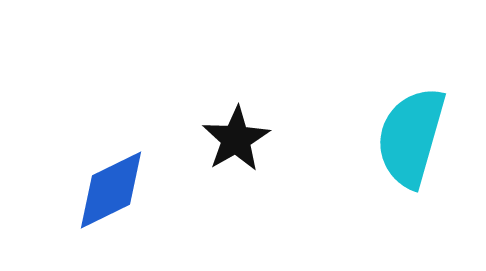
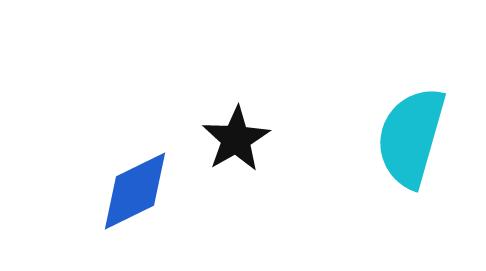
blue diamond: moved 24 px right, 1 px down
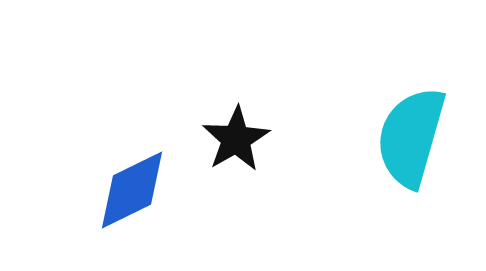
blue diamond: moved 3 px left, 1 px up
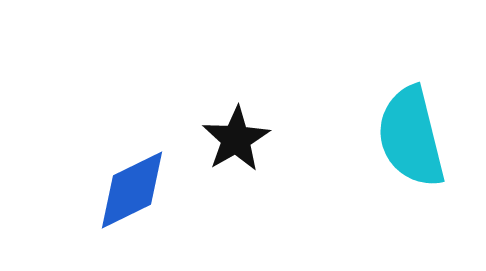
cyan semicircle: rotated 30 degrees counterclockwise
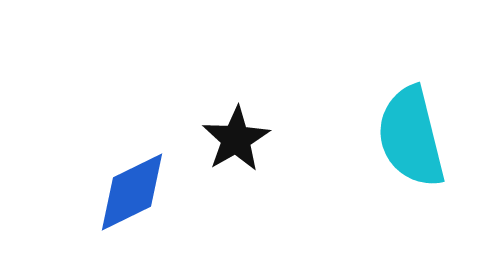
blue diamond: moved 2 px down
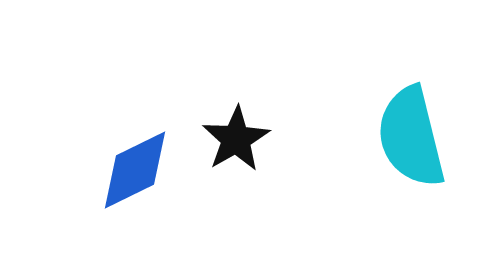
blue diamond: moved 3 px right, 22 px up
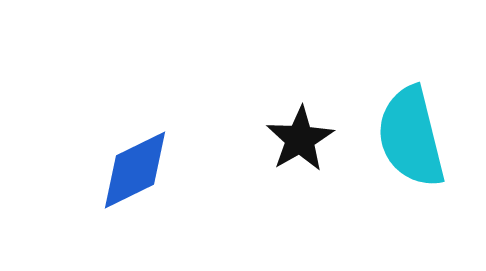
black star: moved 64 px right
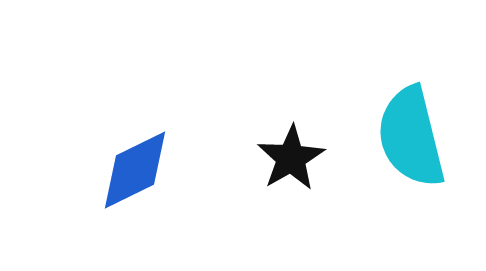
black star: moved 9 px left, 19 px down
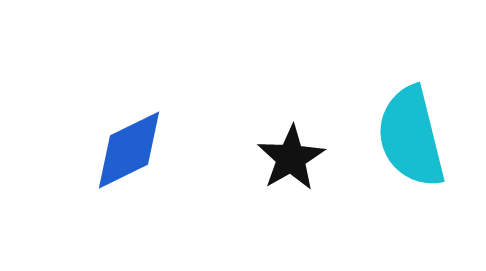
blue diamond: moved 6 px left, 20 px up
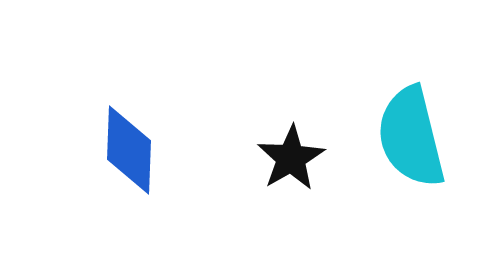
blue diamond: rotated 62 degrees counterclockwise
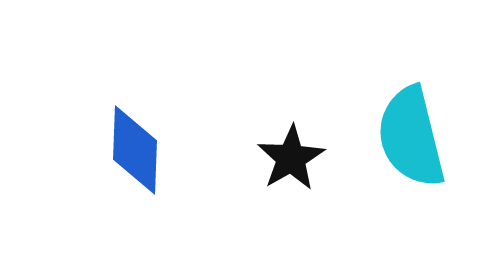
blue diamond: moved 6 px right
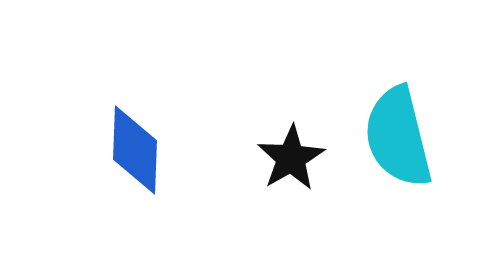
cyan semicircle: moved 13 px left
